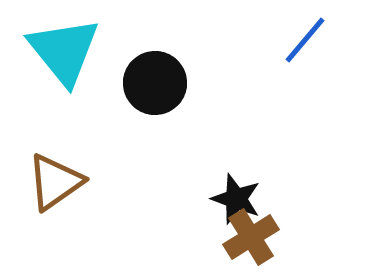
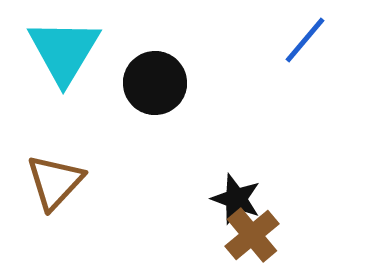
cyan triangle: rotated 10 degrees clockwise
brown triangle: rotated 12 degrees counterclockwise
brown cross: moved 1 px right, 2 px up; rotated 8 degrees counterclockwise
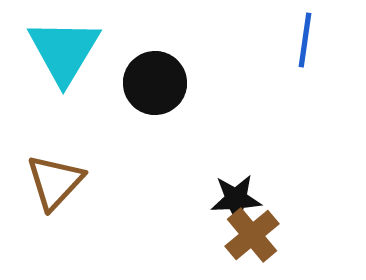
blue line: rotated 32 degrees counterclockwise
black star: rotated 24 degrees counterclockwise
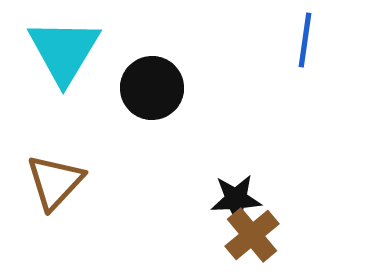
black circle: moved 3 px left, 5 px down
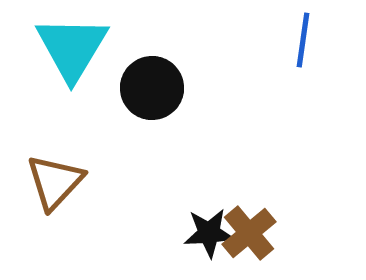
blue line: moved 2 px left
cyan triangle: moved 8 px right, 3 px up
black star: moved 27 px left, 34 px down
brown cross: moved 3 px left, 2 px up
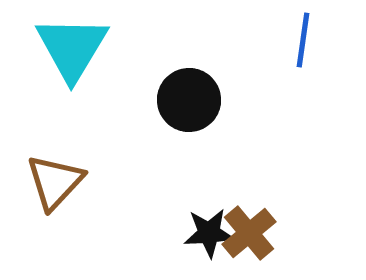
black circle: moved 37 px right, 12 px down
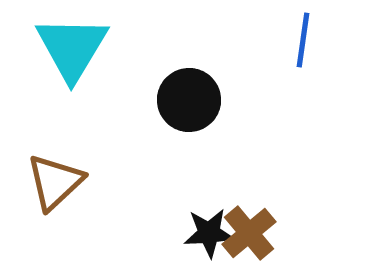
brown triangle: rotated 4 degrees clockwise
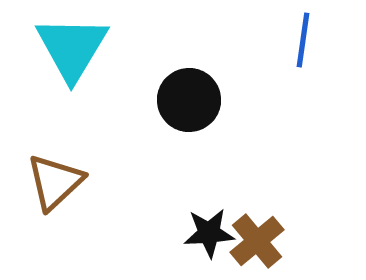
brown cross: moved 8 px right, 8 px down
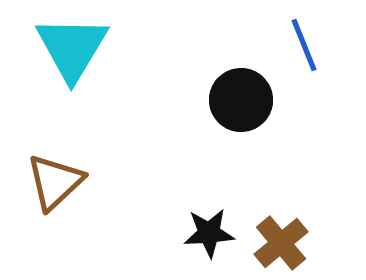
blue line: moved 1 px right, 5 px down; rotated 30 degrees counterclockwise
black circle: moved 52 px right
brown cross: moved 24 px right, 2 px down
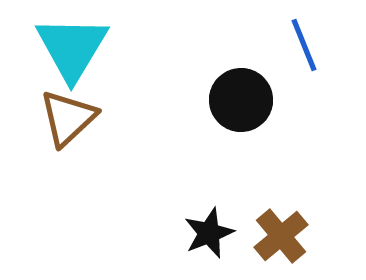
brown triangle: moved 13 px right, 64 px up
black star: rotated 18 degrees counterclockwise
brown cross: moved 7 px up
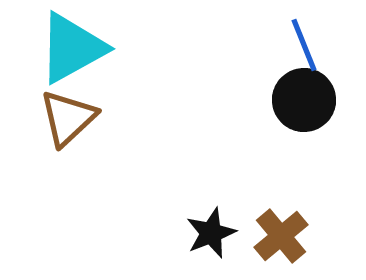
cyan triangle: rotated 30 degrees clockwise
black circle: moved 63 px right
black star: moved 2 px right
